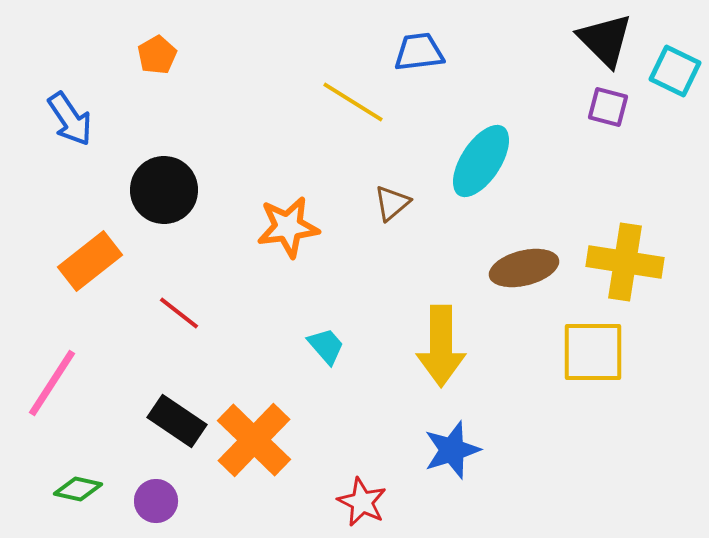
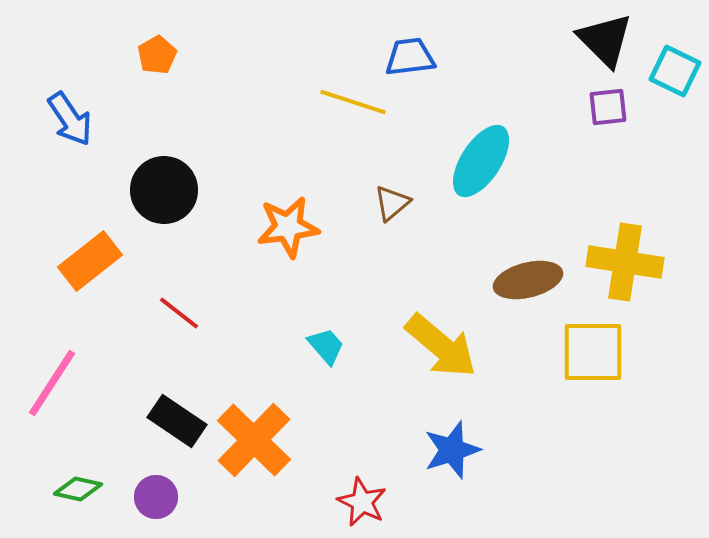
blue trapezoid: moved 9 px left, 5 px down
yellow line: rotated 14 degrees counterclockwise
purple square: rotated 21 degrees counterclockwise
brown ellipse: moved 4 px right, 12 px down
yellow arrow: rotated 50 degrees counterclockwise
purple circle: moved 4 px up
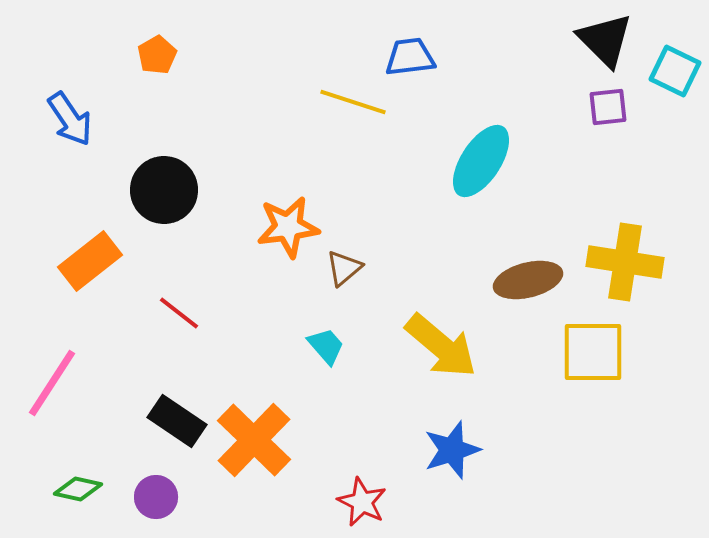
brown triangle: moved 48 px left, 65 px down
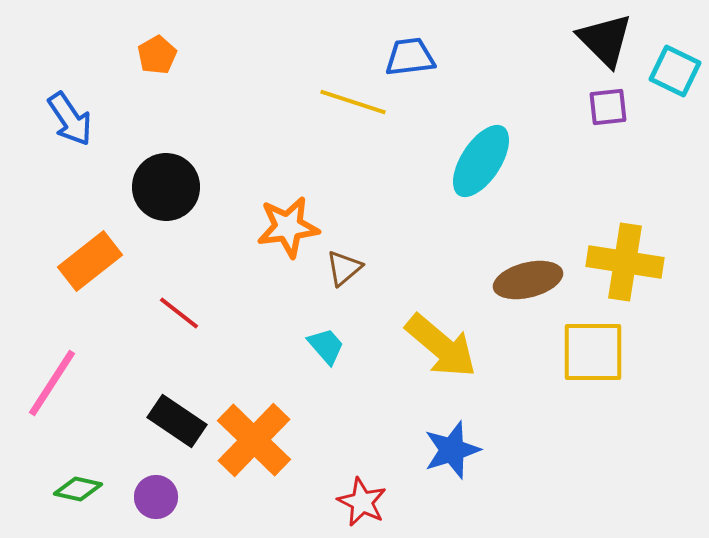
black circle: moved 2 px right, 3 px up
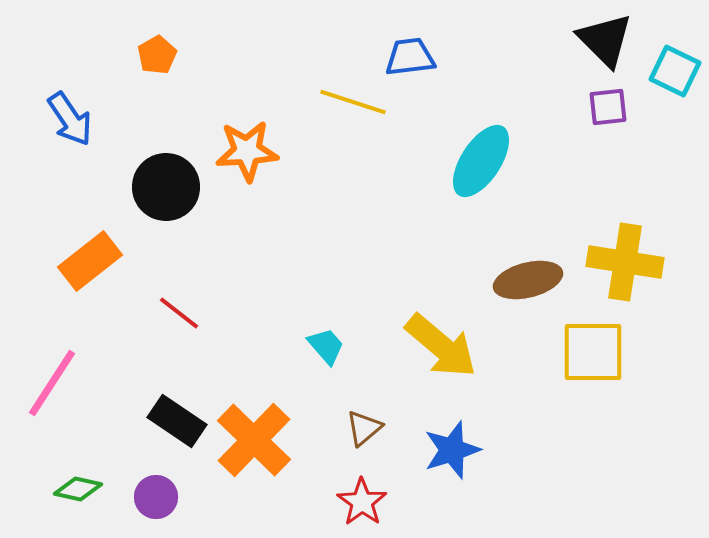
orange star: moved 41 px left, 76 px up; rotated 4 degrees clockwise
brown triangle: moved 20 px right, 160 px down
red star: rotated 9 degrees clockwise
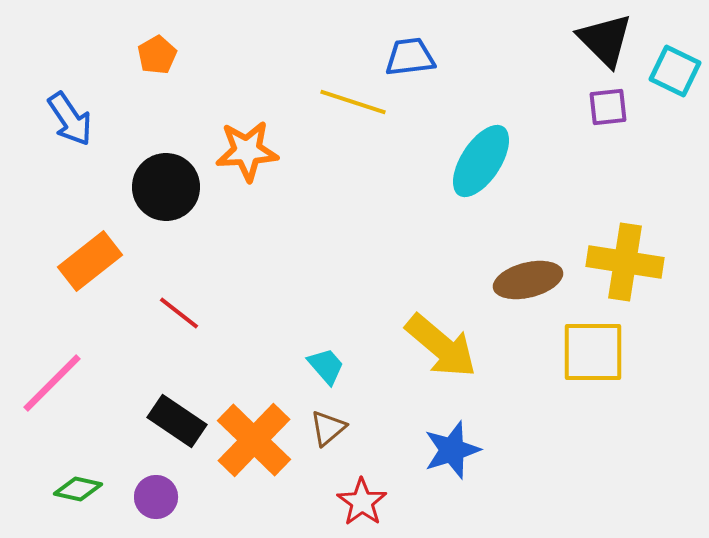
cyan trapezoid: moved 20 px down
pink line: rotated 12 degrees clockwise
brown triangle: moved 36 px left
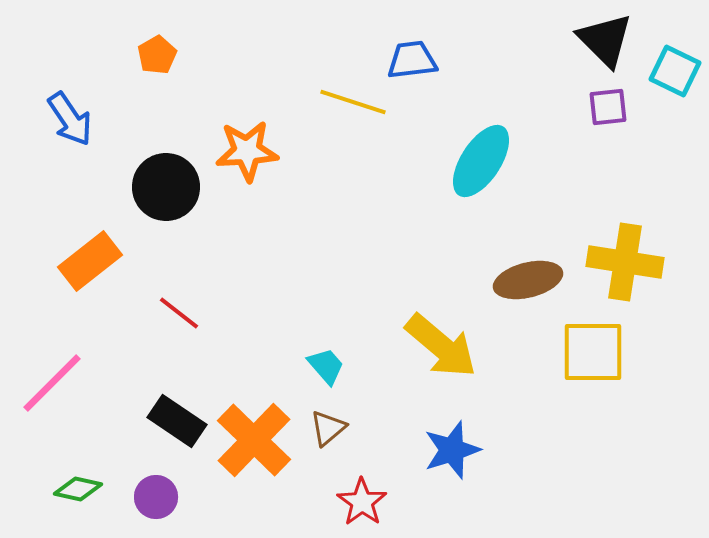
blue trapezoid: moved 2 px right, 3 px down
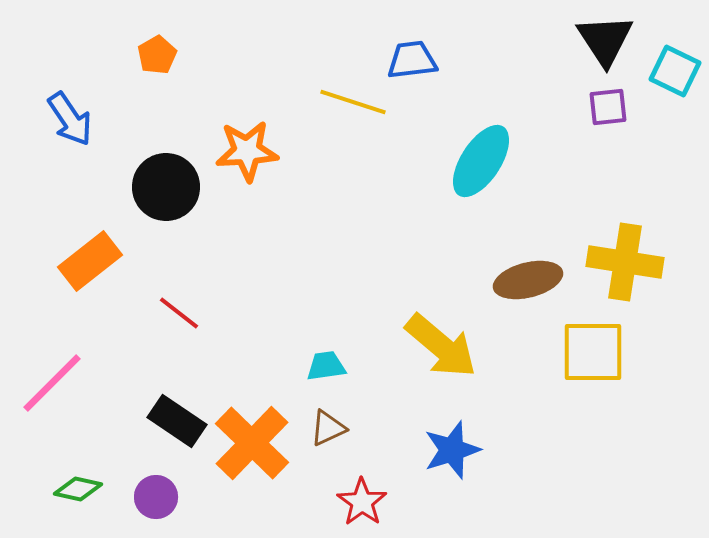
black triangle: rotated 12 degrees clockwise
cyan trapezoid: rotated 57 degrees counterclockwise
brown triangle: rotated 15 degrees clockwise
orange cross: moved 2 px left, 3 px down
